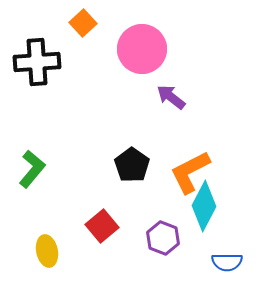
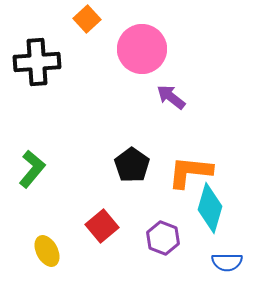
orange square: moved 4 px right, 4 px up
orange L-shape: rotated 33 degrees clockwise
cyan diamond: moved 6 px right, 2 px down; rotated 12 degrees counterclockwise
yellow ellipse: rotated 16 degrees counterclockwise
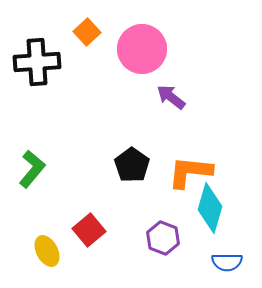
orange square: moved 13 px down
red square: moved 13 px left, 4 px down
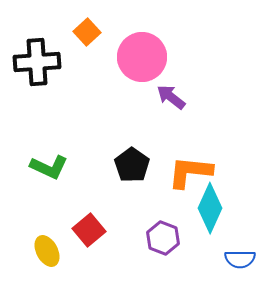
pink circle: moved 8 px down
green L-shape: moved 17 px right, 2 px up; rotated 75 degrees clockwise
cyan diamond: rotated 9 degrees clockwise
blue semicircle: moved 13 px right, 3 px up
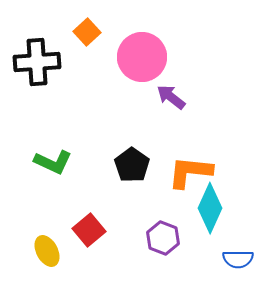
green L-shape: moved 4 px right, 5 px up
blue semicircle: moved 2 px left
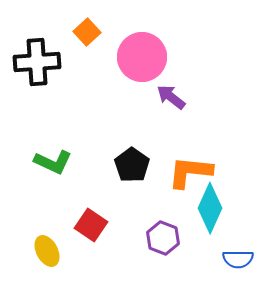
red square: moved 2 px right, 5 px up; rotated 16 degrees counterclockwise
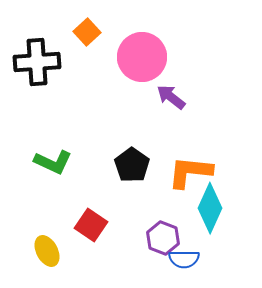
blue semicircle: moved 54 px left
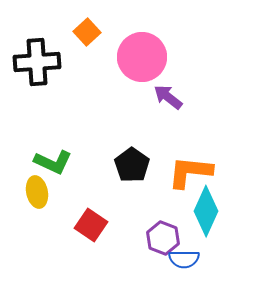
purple arrow: moved 3 px left
cyan diamond: moved 4 px left, 3 px down
yellow ellipse: moved 10 px left, 59 px up; rotated 16 degrees clockwise
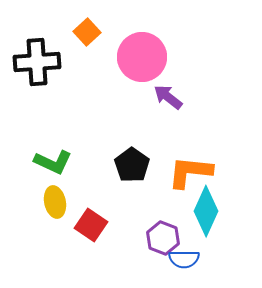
yellow ellipse: moved 18 px right, 10 px down
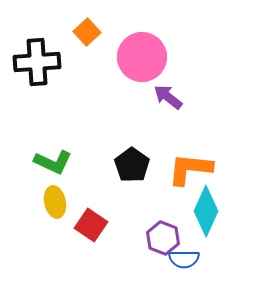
orange L-shape: moved 3 px up
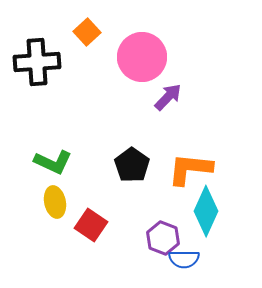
purple arrow: rotated 96 degrees clockwise
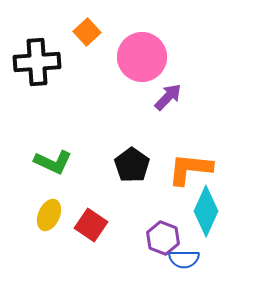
yellow ellipse: moved 6 px left, 13 px down; rotated 36 degrees clockwise
